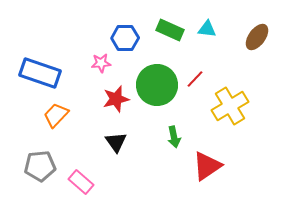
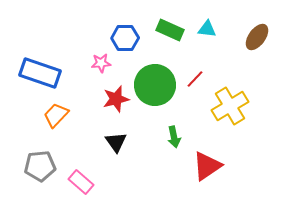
green circle: moved 2 px left
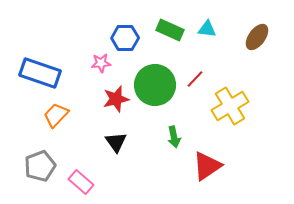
gray pentagon: rotated 16 degrees counterclockwise
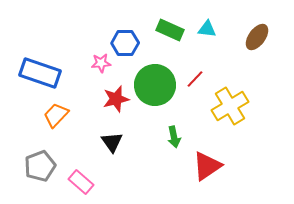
blue hexagon: moved 5 px down
black triangle: moved 4 px left
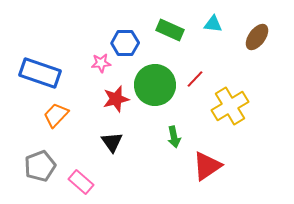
cyan triangle: moved 6 px right, 5 px up
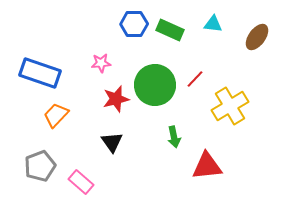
blue hexagon: moved 9 px right, 19 px up
red triangle: rotated 28 degrees clockwise
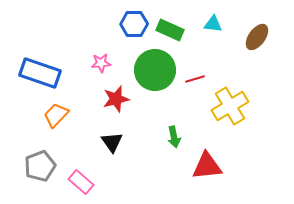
red line: rotated 30 degrees clockwise
green circle: moved 15 px up
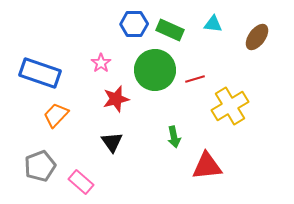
pink star: rotated 30 degrees counterclockwise
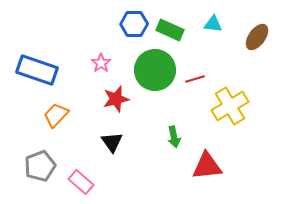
blue rectangle: moved 3 px left, 3 px up
